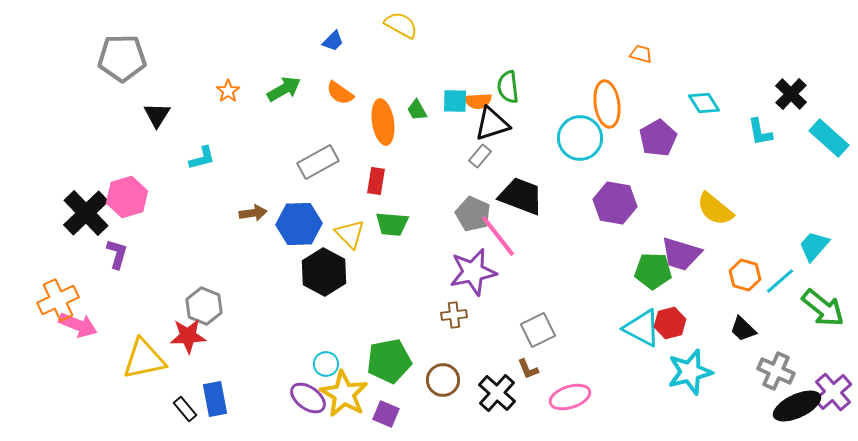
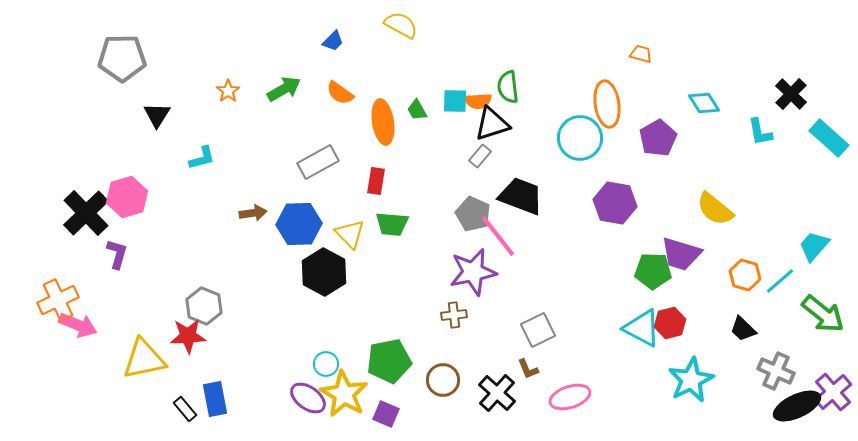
green arrow at (823, 308): moved 6 px down
cyan star at (690, 372): moved 1 px right, 8 px down; rotated 12 degrees counterclockwise
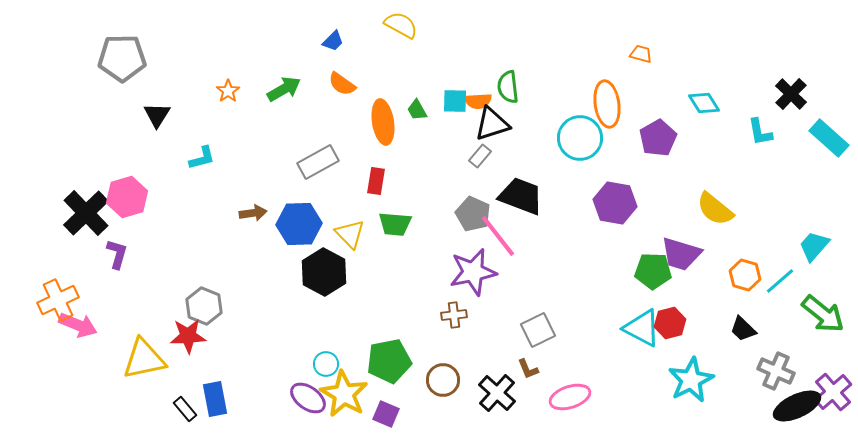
orange semicircle at (340, 93): moved 2 px right, 9 px up
green trapezoid at (392, 224): moved 3 px right
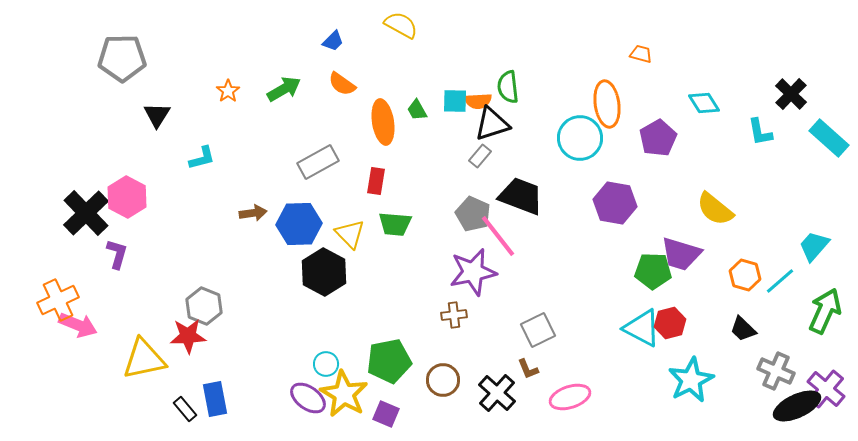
pink hexagon at (127, 197): rotated 15 degrees counterclockwise
green arrow at (823, 314): moved 2 px right, 3 px up; rotated 105 degrees counterclockwise
purple cross at (833, 392): moved 7 px left, 3 px up; rotated 9 degrees counterclockwise
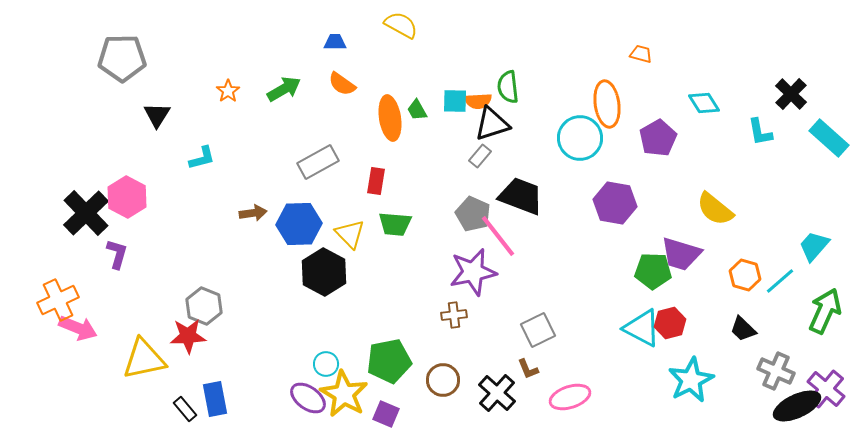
blue trapezoid at (333, 41): moved 2 px right, 1 px down; rotated 135 degrees counterclockwise
orange ellipse at (383, 122): moved 7 px right, 4 px up
pink arrow at (78, 325): moved 3 px down
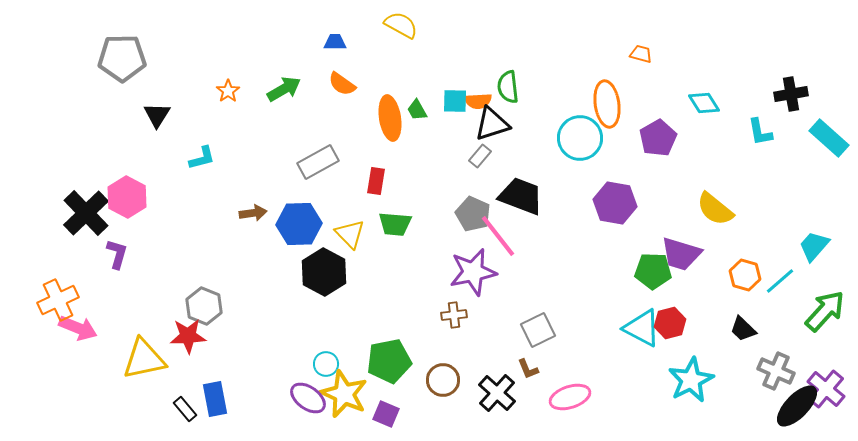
black cross at (791, 94): rotated 36 degrees clockwise
green arrow at (825, 311): rotated 18 degrees clockwise
yellow star at (344, 394): rotated 6 degrees counterclockwise
black ellipse at (797, 406): rotated 21 degrees counterclockwise
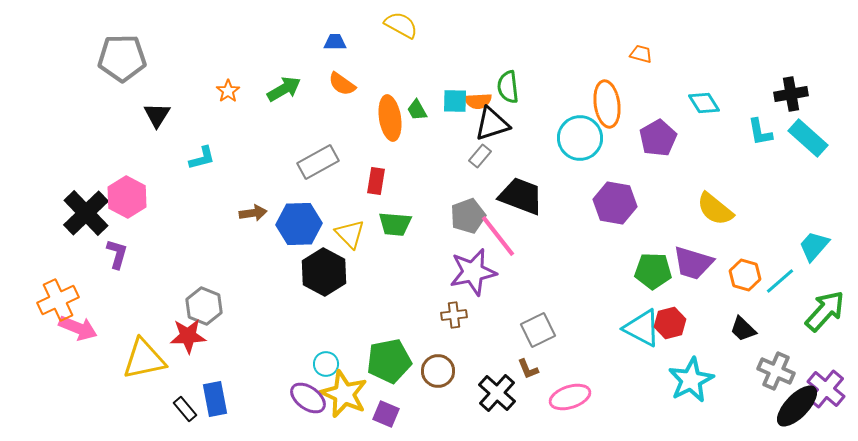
cyan rectangle at (829, 138): moved 21 px left
gray pentagon at (473, 214): moved 5 px left, 2 px down; rotated 28 degrees clockwise
purple trapezoid at (681, 254): moved 12 px right, 9 px down
brown circle at (443, 380): moved 5 px left, 9 px up
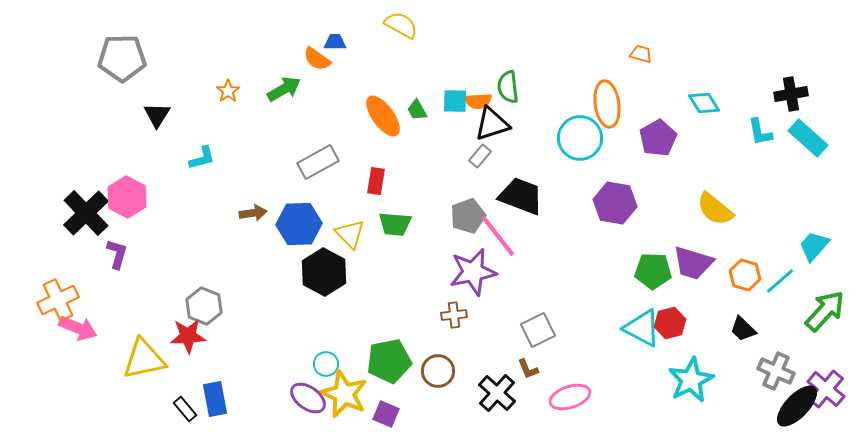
orange semicircle at (342, 84): moved 25 px left, 25 px up
orange ellipse at (390, 118): moved 7 px left, 2 px up; rotated 27 degrees counterclockwise
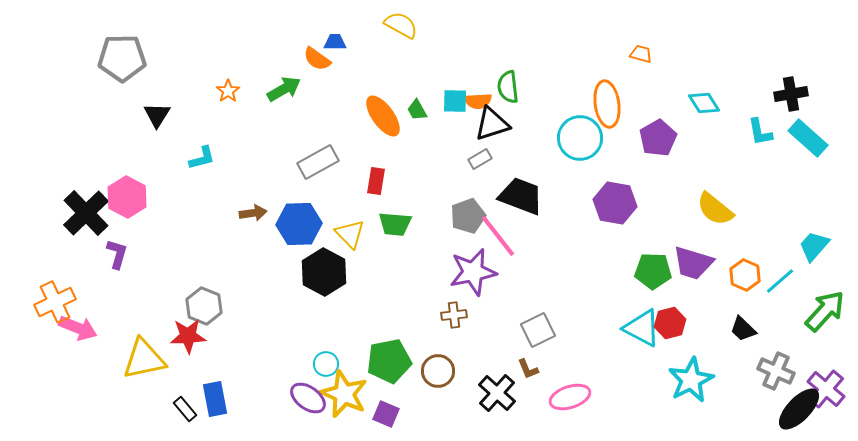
gray rectangle at (480, 156): moved 3 px down; rotated 20 degrees clockwise
orange hexagon at (745, 275): rotated 8 degrees clockwise
orange cross at (58, 300): moved 3 px left, 2 px down
black ellipse at (797, 406): moved 2 px right, 3 px down
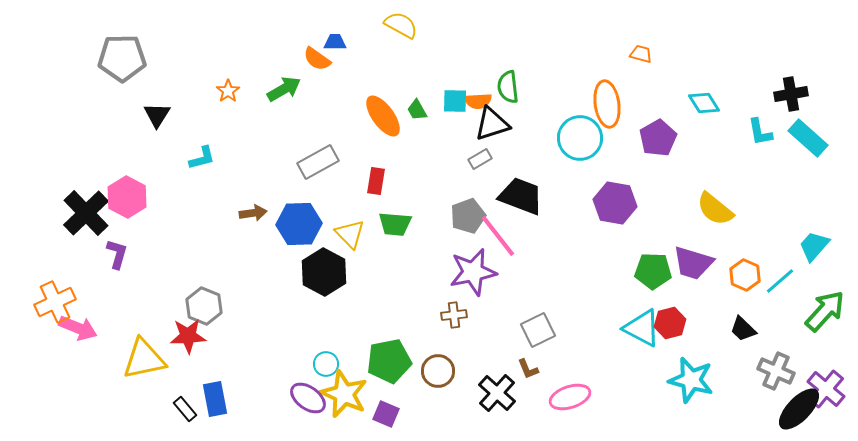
cyan star at (691, 380): rotated 30 degrees counterclockwise
